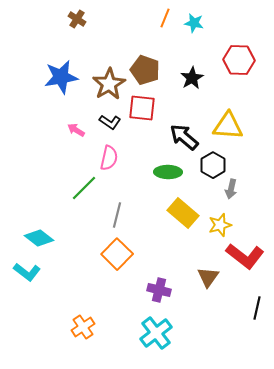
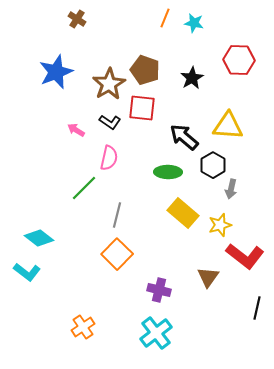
blue star: moved 5 px left, 5 px up; rotated 12 degrees counterclockwise
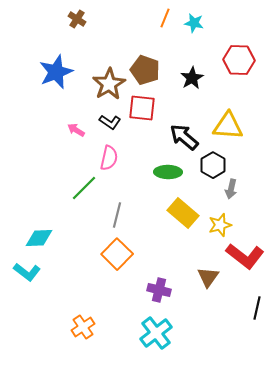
cyan diamond: rotated 40 degrees counterclockwise
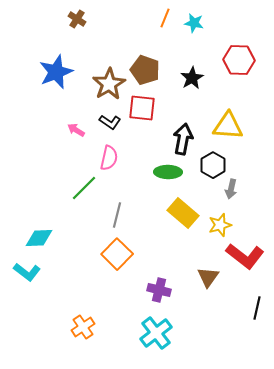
black arrow: moved 1 px left, 2 px down; rotated 60 degrees clockwise
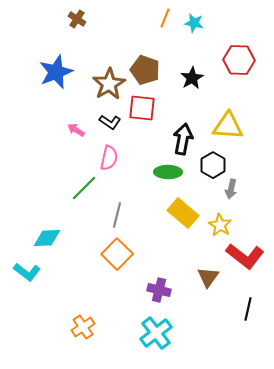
yellow star: rotated 25 degrees counterclockwise
cyan diamond: moved 8 px right
black line: moved 9 px left, 1 px down
